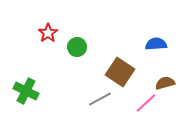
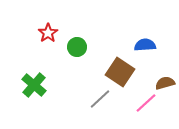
blue semicircle: moved 11 px left, 1 px down
green cross: moved 8 px right, 6 px up; rotated 15 degrees clockwise
gray line: rotated 15 degrees counterclockwise
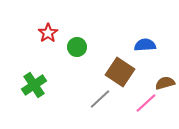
green cross: rotated 15 degrees clockwise
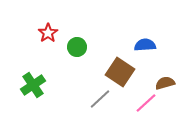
green cross: moved 1 px left
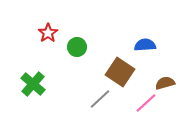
green cross: moved 1 px up; rotated 15 degrees counterclockwise
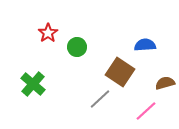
pink line: moved 8 px down
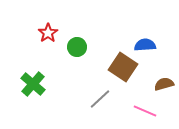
brown square: moved 3 px right, 5 px up
brown semicircle: moved 1 px left, 1 px down
pink line: moved 1 px left; rotated 65 degrees clockwise
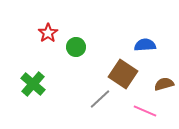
green circle: moved 1 px left
brown square: moved 7 px down
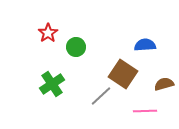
green cross: moved 19 px right; rotated 15 degrees clockwise
gray line: moved 1 px right, 3 px up
pink line: rotated 25 degrees counterclockwise
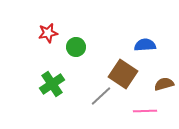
red star: rotated 24 degrees clockwise
